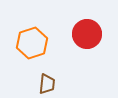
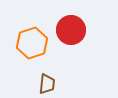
red circle: moved 16 px left, 4 px up
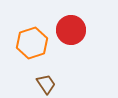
brown trapezoid: moved 1 px left; rotated 40 degrees counterclockwise
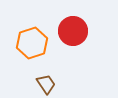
red circle: moved 2 px right, 1 px down
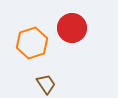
red circle: moved 1 px left, 3 px up
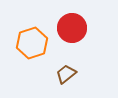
brown trapezoid: moved 20 px right, 10 px up; rotated 95 degrees counterclockwise
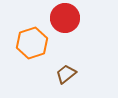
red circle: moved 7 px left, 10 px up
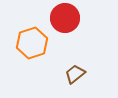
brown trapezoid: moved 9 px right
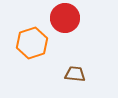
brown trapezoid: rotated 45 degrees clockwise
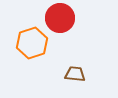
red circle: moved 5 px left
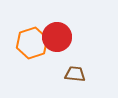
red circle: moved 3 px left, 19 px down
